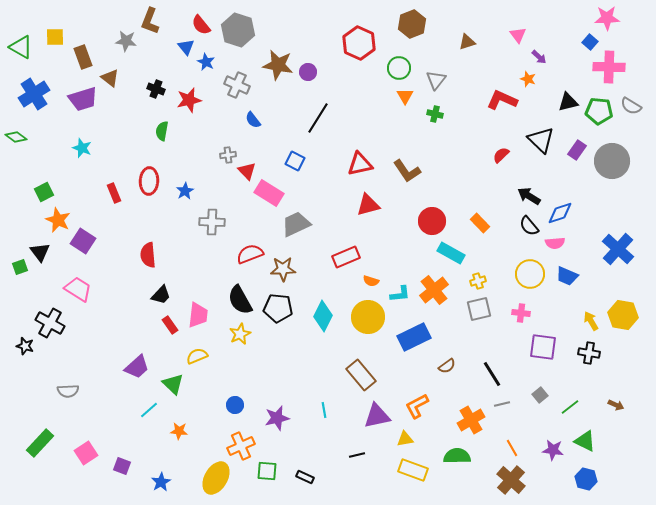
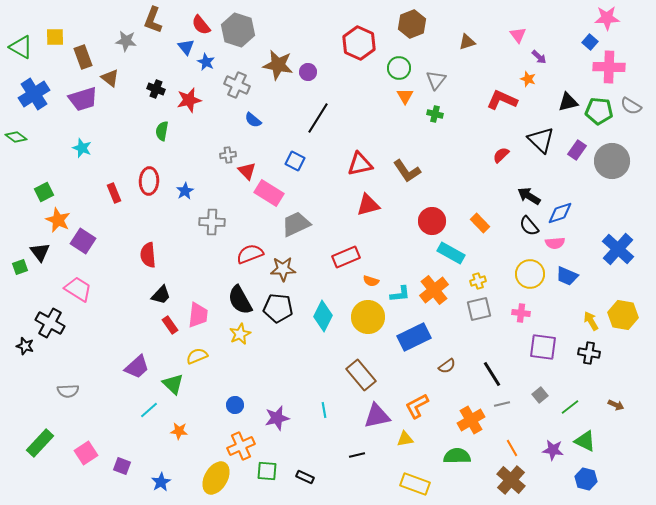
brown L-shape at (150, 21): moved 3 px right, 1 px up
blue semicircle at (253, 120): rotated 12 degrees counterclockwise
yellow rectangle at (413, 470): moved 2 px right, 14 px down
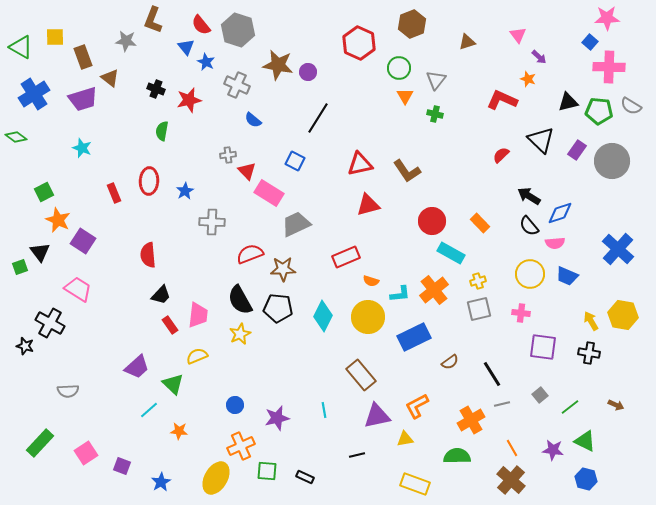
brown semicircle at (447, 366): moved 3 px right, 4 px up
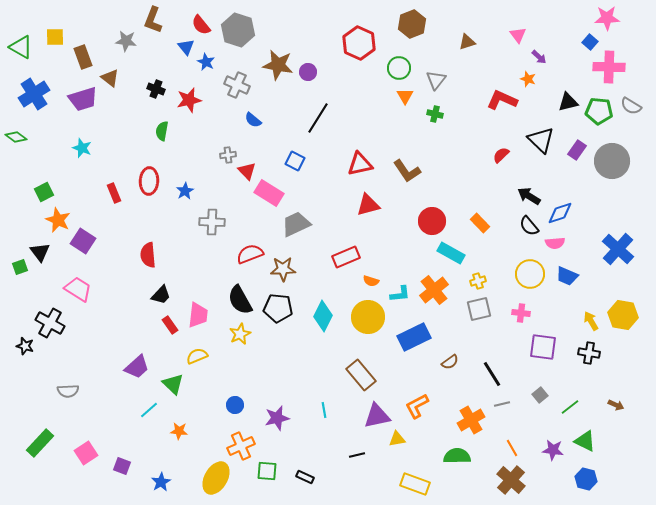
yellow triangle at (405, 439): moved 8 px left
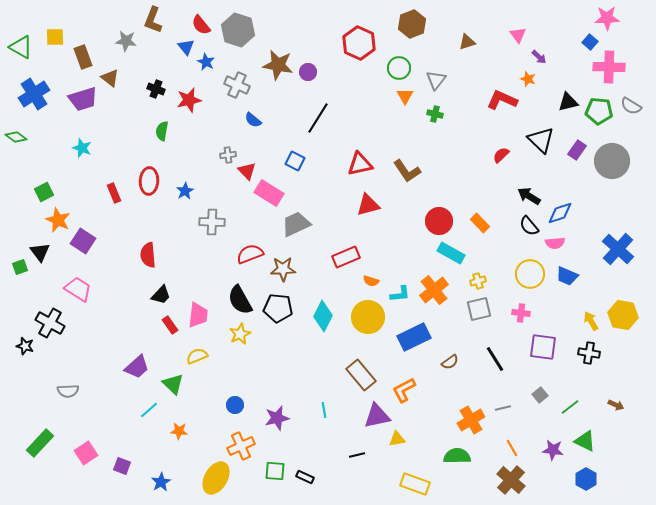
red circle at (432, 221): moved 7 px right
black line at (492, 374): moved 3 px right, 15 px up
gray line at (502, 404): moved 1 px right, 4 px down
orange L-shape at (417, 406): moved 13 px left, 16 px up
green square at (267, 471): moved 8 px right
blue hexagon at (586, 479): rotated 15 degrees clockwise
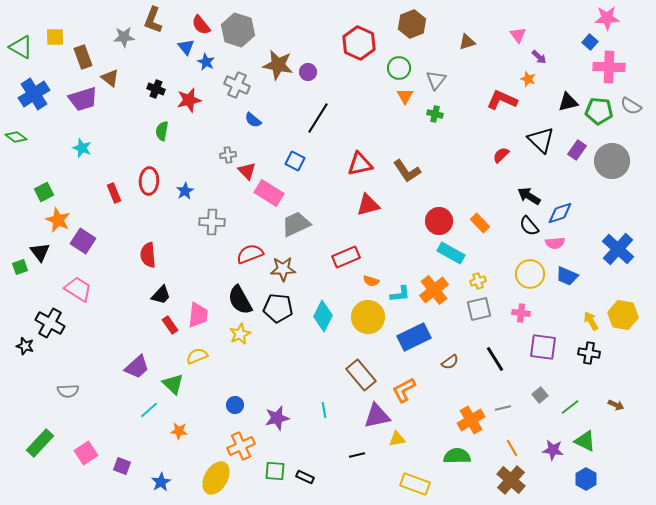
gray star at (126, 41): moved 2 px left, 4 px up; rotated 10 degrees counterclockwise
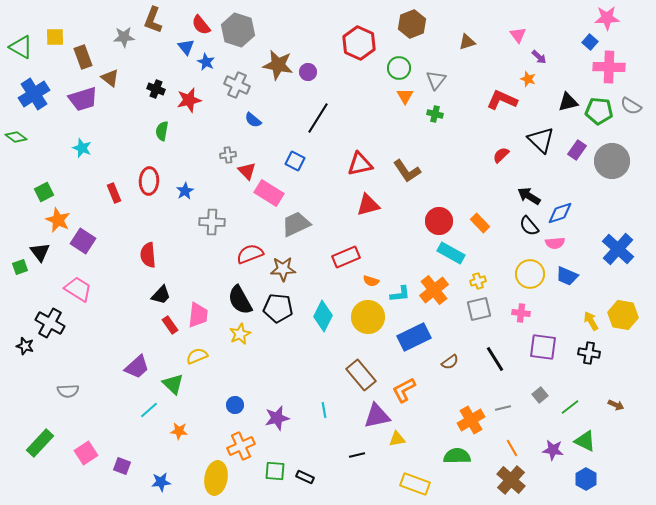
yellow ellipse at (216, 478): rotated 20 degrees counterclockwise
blue star at (161, 482): rotated 24 degrees clockwise
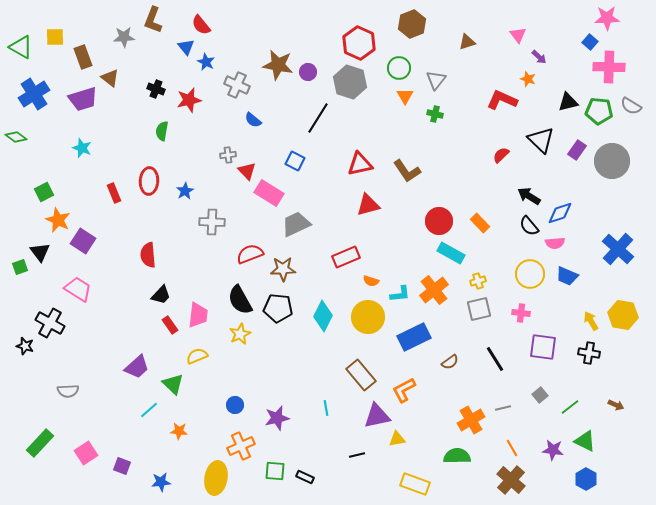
gray hexagon at (238, 30): moved 112 px right, 52 px down
cyan line at (324, 410): moved 2 px right, 2 px up
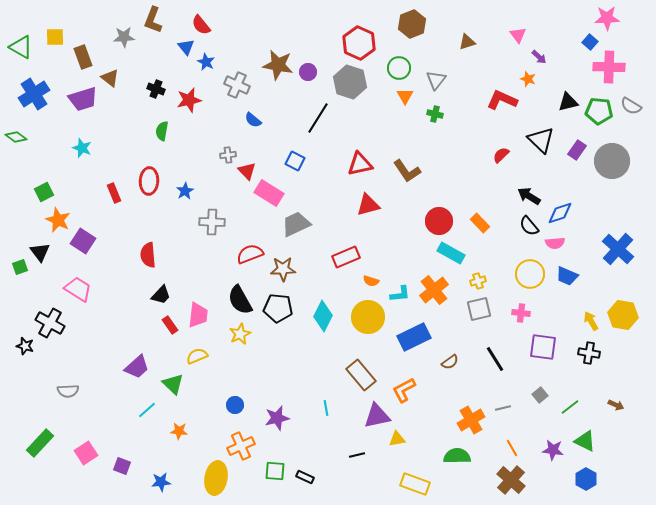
cyan line at (149, 410): moved 2 px left
